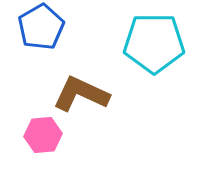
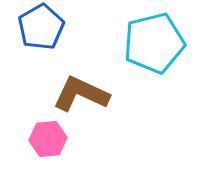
cyan pentagon: rotated 14 degrees counterclockwise
pink hexagon: moved 5 px right, 4 px down
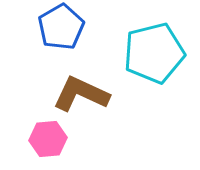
blue pentagon: moved 20 px right
cyan pentagon: moved 10 px down
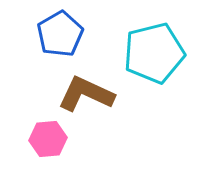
blue pentagon: moved 1 px left, 7 px down
brown L-shape: moved 5 px right
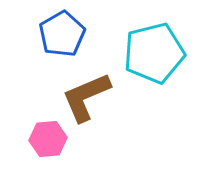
blue pentagon: moved 2 px right
brown L-shape: moved 3 px down; rotated 48 degrees counterclockwise
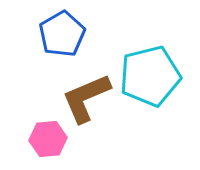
cyan pentagon: moved 4 px left, 23 px down
brown L-shape: moved 1 px down
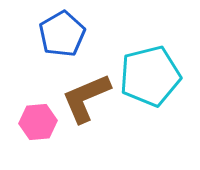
pink hexagon: moved 10 px left, 17 px up
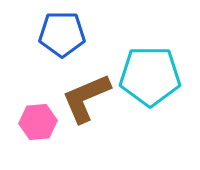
blue pentagon: rotated 30 degrees clockwise
cyan pentagon: rotated 14 degrees clockwise
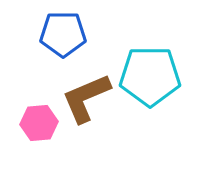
blue pentagon: moved 1 px right
pink hexagon: moved 1 px right, 1 px down
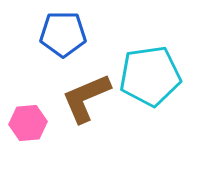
cyan pentagon: rotated 8 degrees counterclockwise
pink hexagon: moved 11 px left
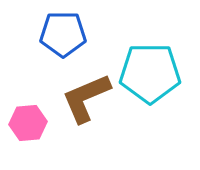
cyan pentagon: moved 3 px up; rotated 8 degrees clockwise
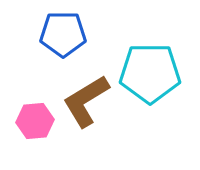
brown L-shape: moved 3 px down; rotated 8 degrees counterclockwise
pink hexagon: moved 7 px right, 2 px up
